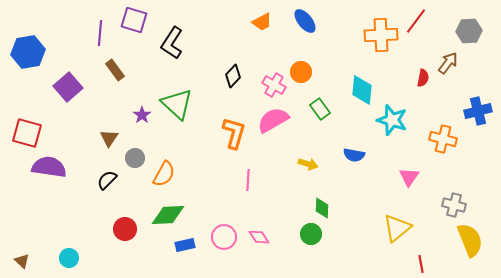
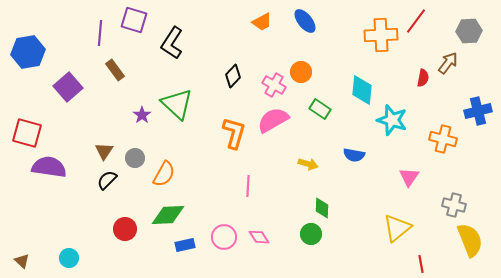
green rectangle at (320, 109): rotated 20 degrees counterclockwise
brown triangle at (109, 138): moved 5 px left, 13 px down
pink line at (248, 180): moved 6 px down
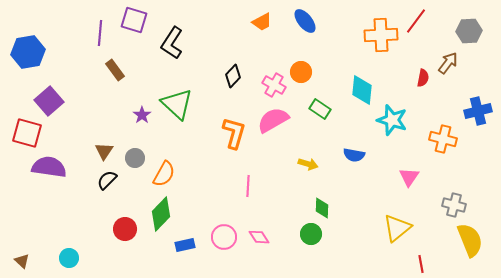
purple square at (68, 87): moved 19 px left, 14 px down
green diamond at (168, 215): moved 7 px left, 1 px up; rotated 44 degrees counterclockwise
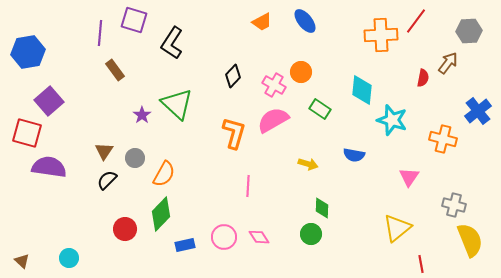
blue cross at (478, 111): rotated 24 degrees counterclockwise
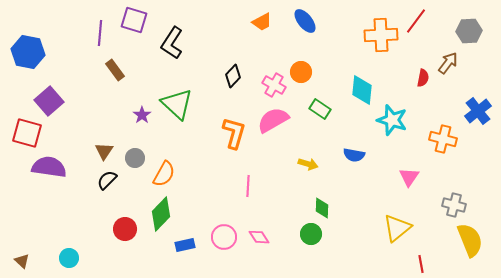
blue hexagon at (28, 52): rotated 20 degrees clockwise
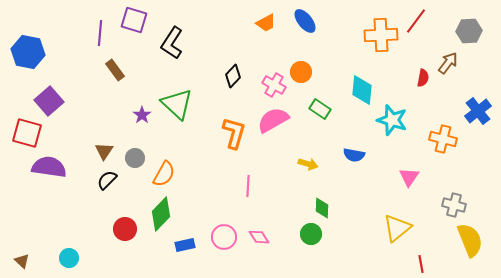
orange trapezoid at (262, 22): moved 4 px right, 1 px down
